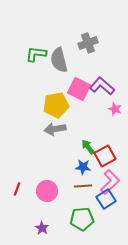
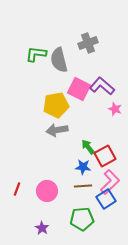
gray arrow: moved 2 px right, 1 px down
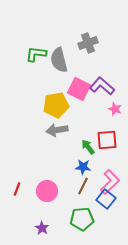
red square: moved 2 px right, 16 px up; rotated 25 degrees clockwise
brown line: rotated 60 degrees counterclockwise
blue square: rotated 18 degrees counterclockwise
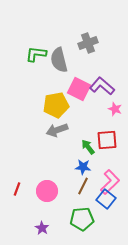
gray arrow: rotated 10 degrees counterclockwise
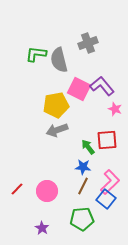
purple L-shape: rotated 10 degrees clockwise
red line: rotated 24 degrees clockwise
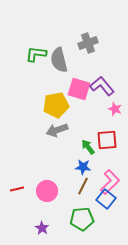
pink square: rotated 10 degrees counterclockwise
red line: rotated 32 degrees clockwise
